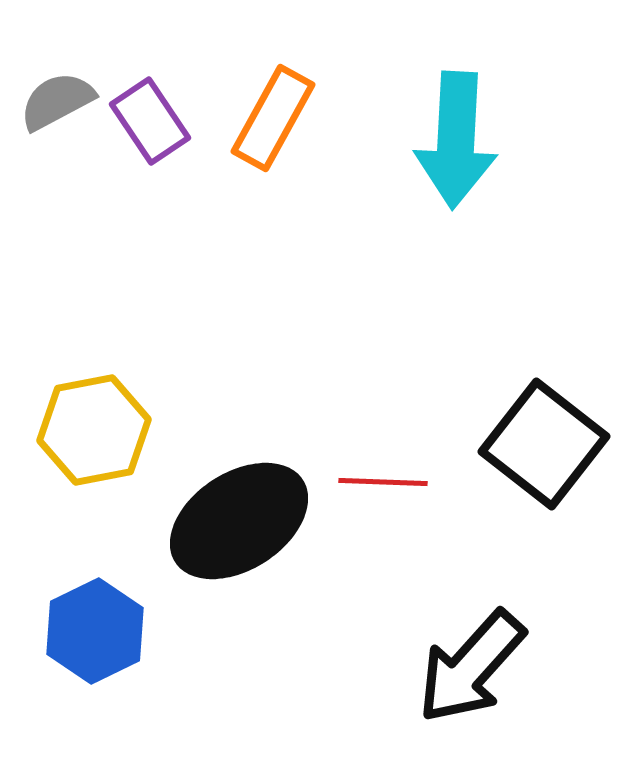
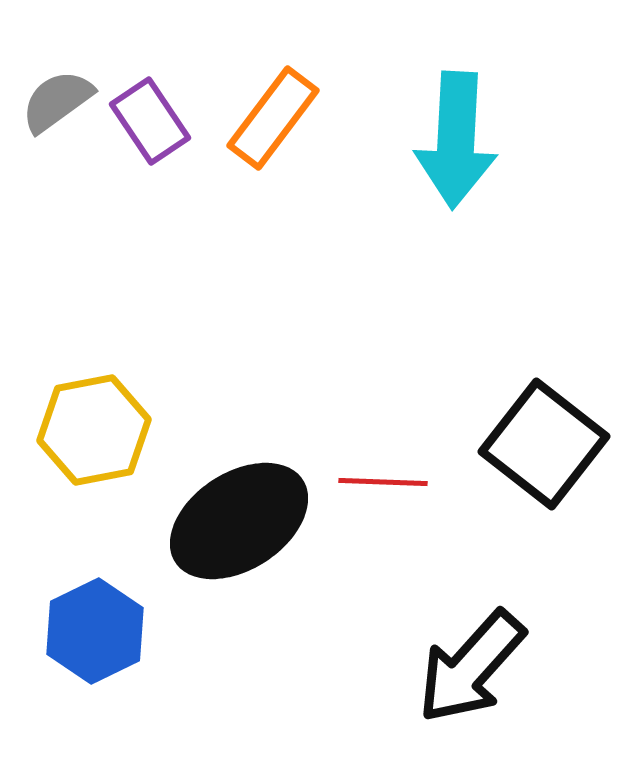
gray semicircle: rotated 8 degrees counterclockwise
orange rectangle: rotated 8 degrees clockwise
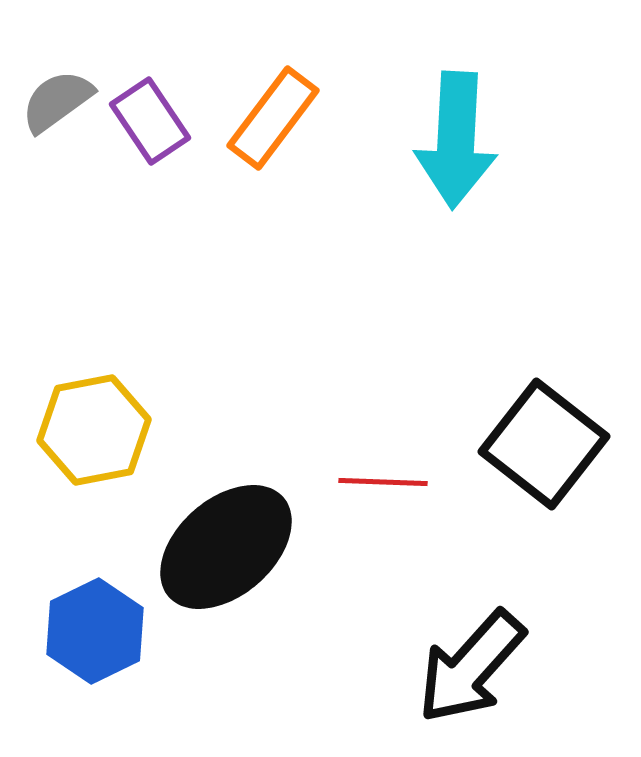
black ellipse: moved 13 px left, 26 px down; rotated 8 degrees counterclockwise
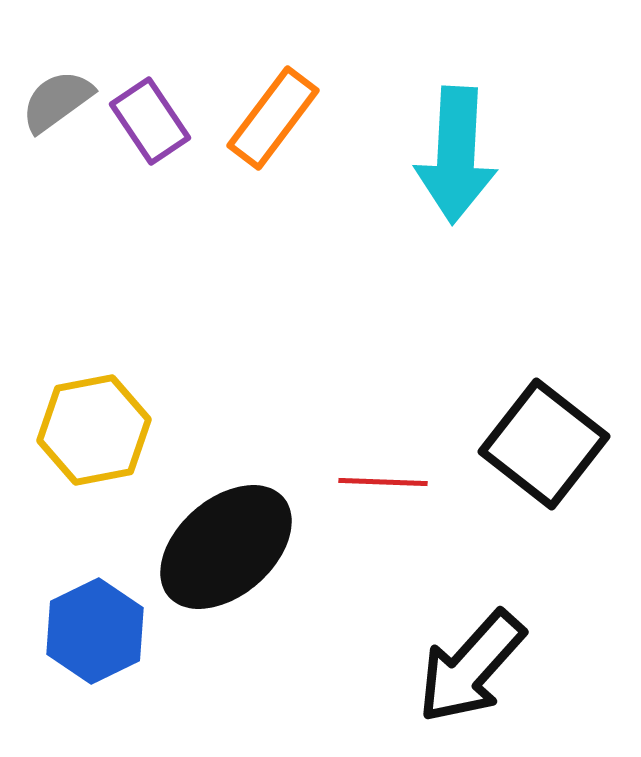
cyan arrow: moved 15 px down
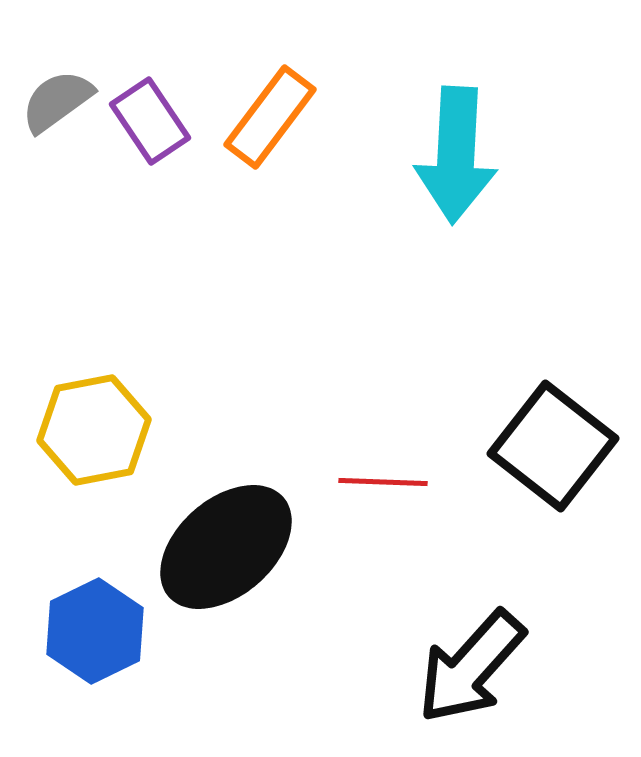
orange rectangle: moved 3 px left, 1 px up
black square: moved 9 px right, 2 px down
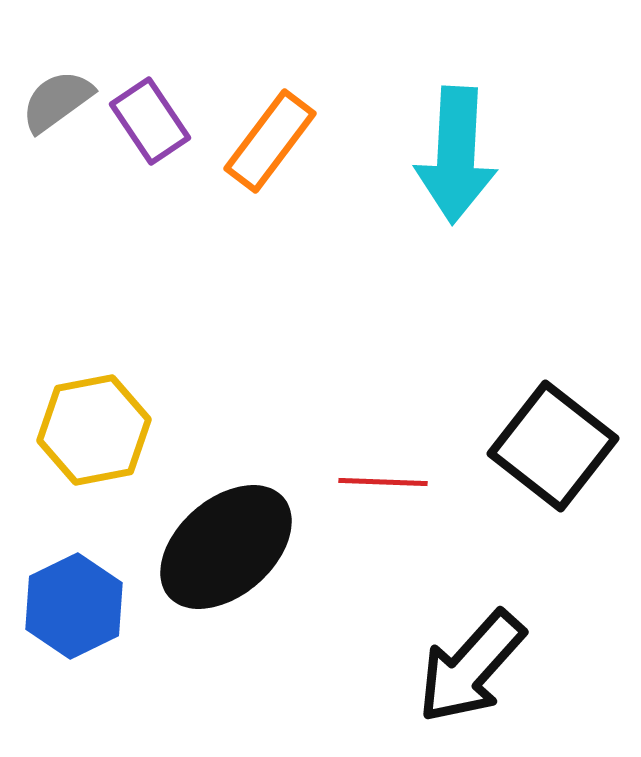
orange rectangle: moved 24 px down
blue hexagon: moved 21 px left, 25 px up
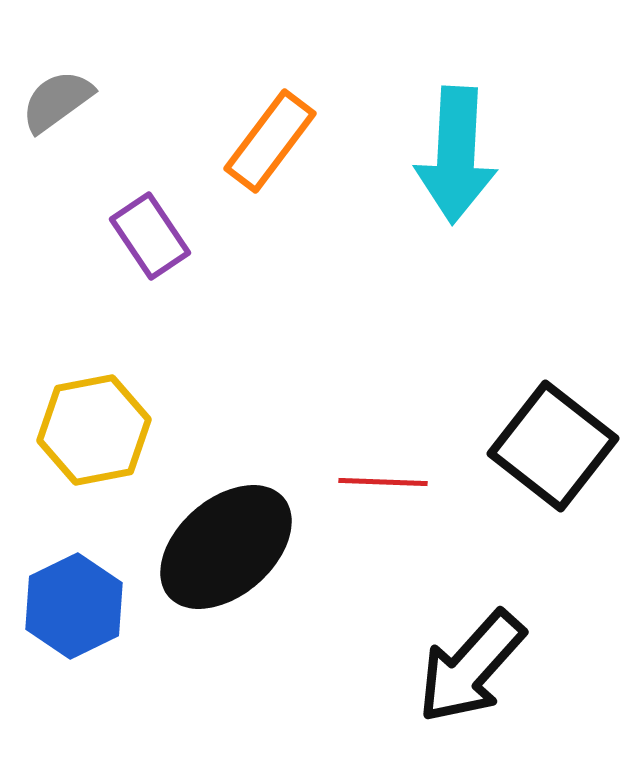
purple rectangle: moved 115 px down
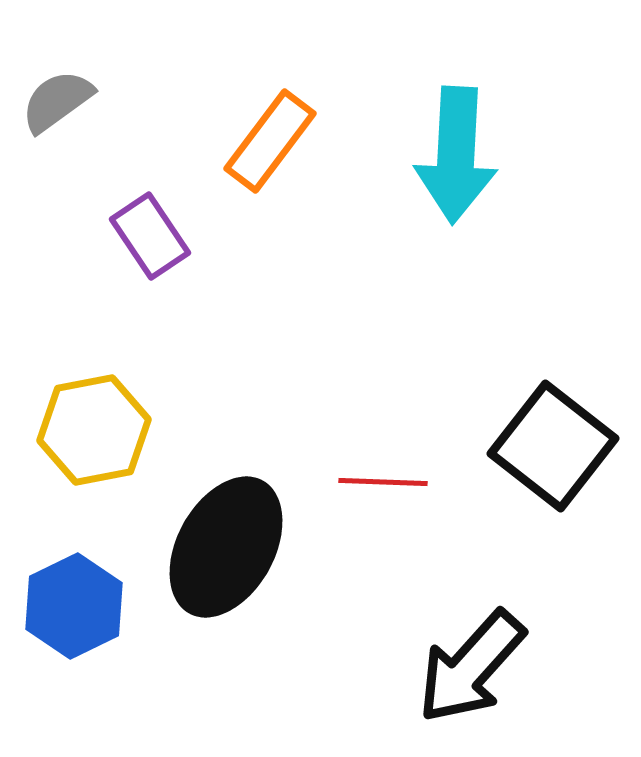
black ellipse: rotated 20 degrees counterclockwise
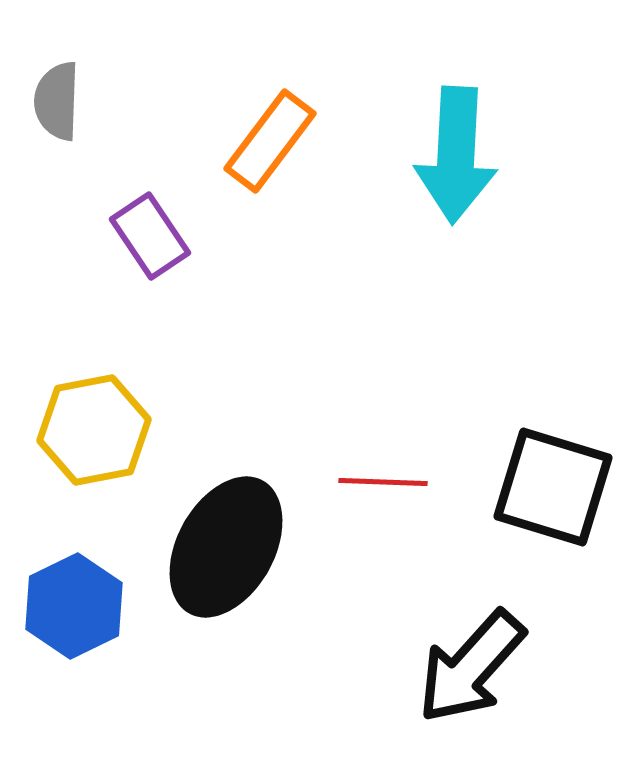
gray semicircle: rotated 52 degrees counterclockwise
black square: moved 41 px down; rotated 21 degrees counterclockwise
